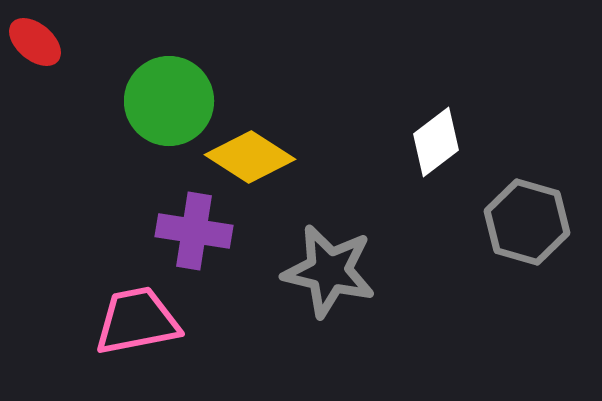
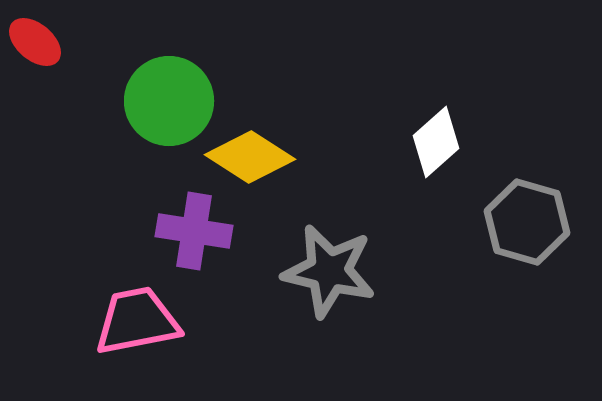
white diamond: rotated 4 degrees counterclockwise
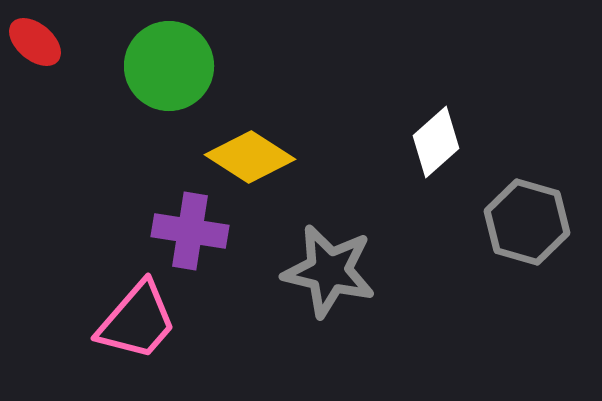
green circle: moved 35 px up
purple cross: moved 4 px left
pink trapezoid: rotated 142 degrees clockwise
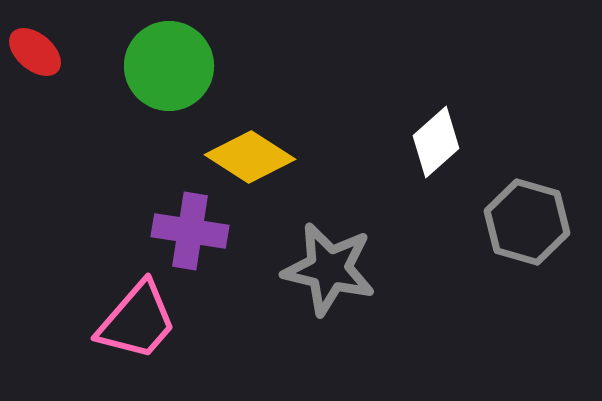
red ellipse: moved 10 px down
gray star: moved 2 px up
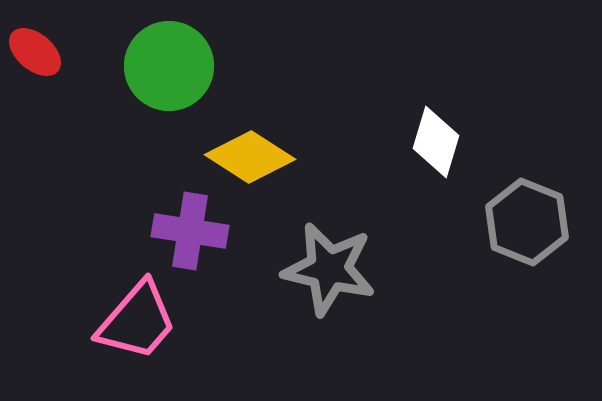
white diamond: rotated 32 degrees counterclockwise
gray hexagon: rotated 6 degrees clockwise
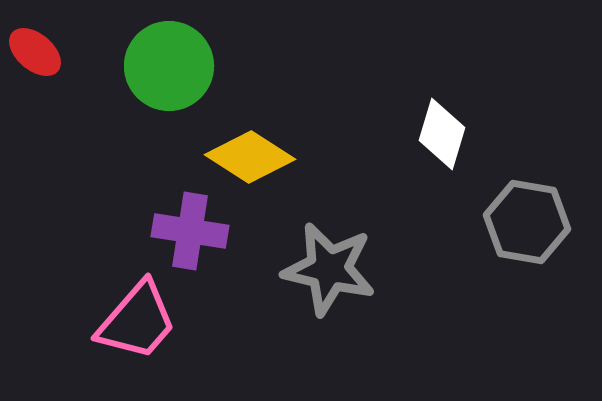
white diamond: moved 6 px right, 8 px up
gray hexagon: rotated 12 degrees counterclockwise
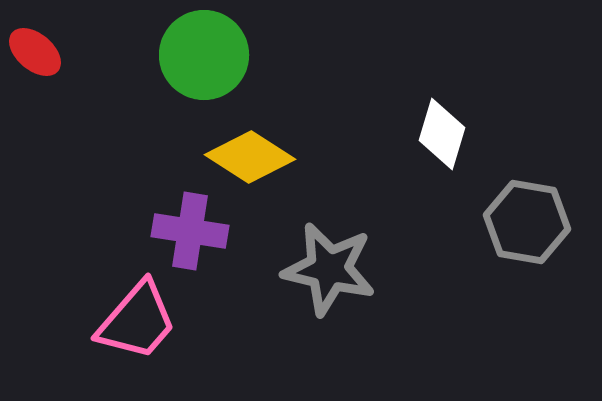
green circle: moved 35 px right, 11 px up
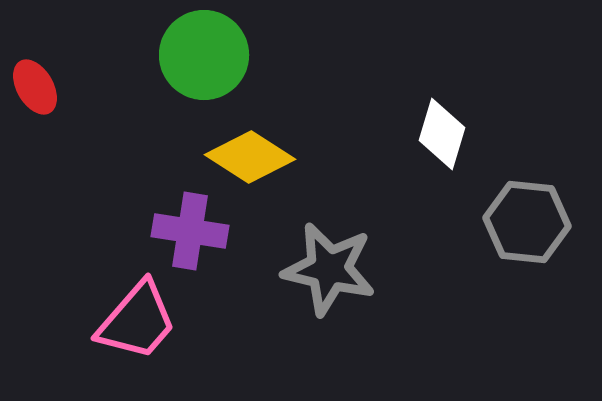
red ellipse: moved 35 px down; rotated 20 degrees clockwise
gray hexagon: rotated 4 degrees counterclockwise
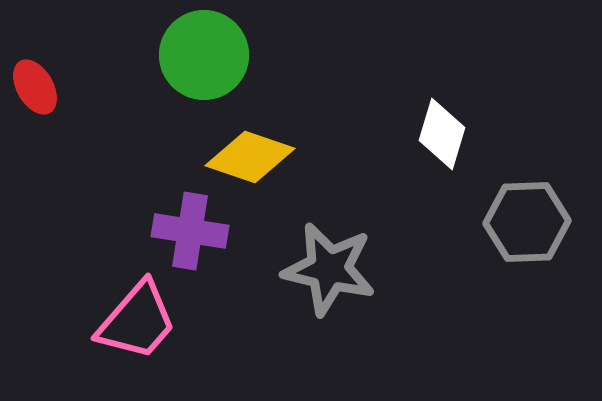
yellow diamond: rotated 14 degrees counterclockwise
gray hexagon: rotated 8 degrees counterclockwise
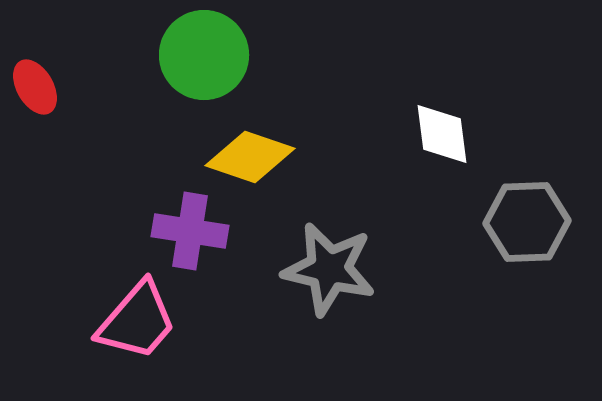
white diamond: rotated 24 degrees counterclockwise
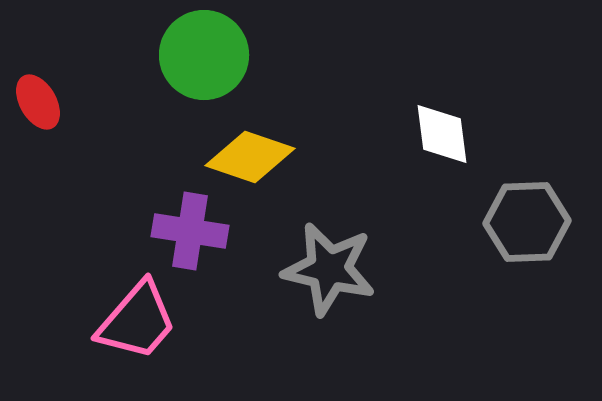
red ellipse: moved 3 px right, 15 px down
